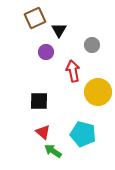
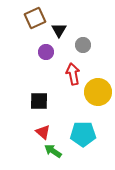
gray circle: moved 9 px left
red arrow: moved 3 px down
cyan pentagon: rotated 15 degrees counterclockwise
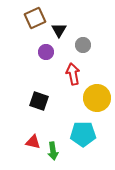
yellow circle: moved 1 px left, 6 px down
black square: rotated 18 degrees clockwise
red triangle: moved 10 px left, 10 px down; rotated 28 degrees counterclockwise
green arrow: rotated 132 degrees counterclockwise
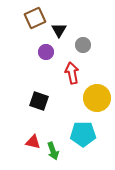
red arrow: moved 1 px left, 1 px up
green arrow: rotated 12 degrees counterclockwise
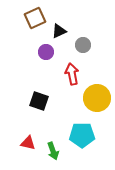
black triangle: moved 1 px down; rotated 35 degrees clockwise
red arrow: moved 1 px down
cyan pentagon: moved 1 px left, 1 px down
red triangle: moved 5 px left, 1 px down
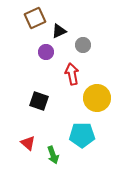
red triangle: rotated 28 degrees clockwise
green arrow: moved 4 px down
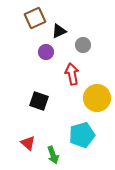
cyan pentagon: rotated 15 degrees counterclockwise
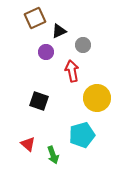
red arrow: moved 3 px up
red triangle: moved 1 px down
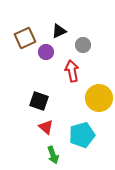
brown square: moved 10 px left, 20 px down
yellow circle: moved 2 px right
red triangle: moved 18 px right, 17 px up
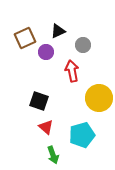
black triangle: moved 1 px left
